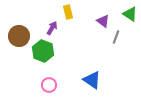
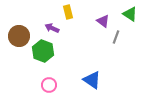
purple arrow: rotated 96 degrees counterclockwise
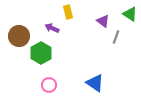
green hexagon: moved 2 px left, 2 px down; rotated 10 degrees clockwise
blue triangle: moved 3 px right, 3 px down
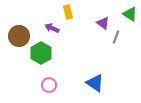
purple triangle: moved 2 px down
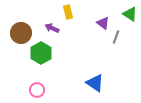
brown circle: moved 2 px right, 3 px up
pink circle: moved 12 px left, 5 px down
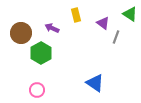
yellow rectangle: moved 8 px right, 3 px down
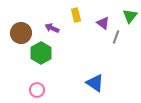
green triangle: moved 2 px down; rotated 35 degrees clockwise
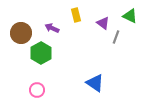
green triangle: rotated 42 degrees counterclockwise
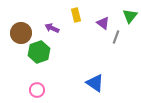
green triangle: rotated 42 degrees clockwise
green hexagon: moved 2 px left, 1 px up; rotated 10 degrees clockwise
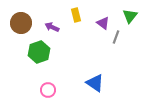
purple arrow: moved 1 px up
brown circle: moved 10 px up
pink circle: moved 11 px right
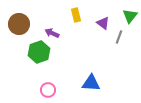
brown circle: moved 2 px left, 1 px down
purple arrow: moved 6 px down
gray line: moved 3 px right
blue triangle: moved 4 px left; rotated 30 degrees counterclockwise
